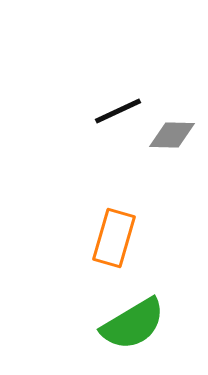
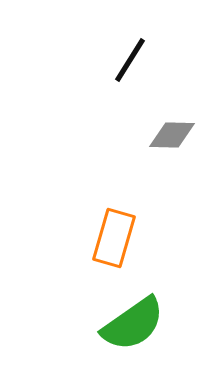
black line: moved 12 px right, 51 px up; rotated 33 degrees counterclockwise
green semicircle: rotated 4 degrees counterclockwise
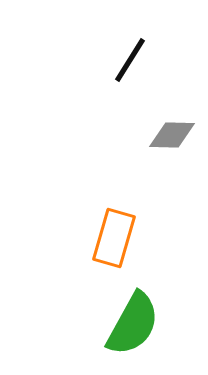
green semicircle: rotated 26 degrees counterclockwise
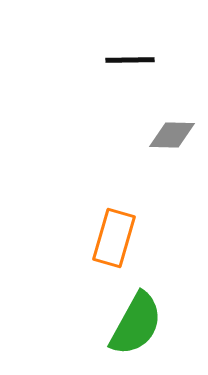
black line: rotated 57 degrees clockwise
green semicircle: moved 3 px right
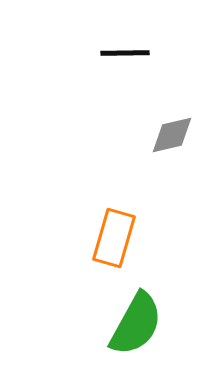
black line: moved 5 px left, 7 px up
gray diamond: rotated 15 degrees counterclockwise
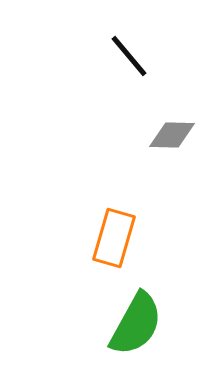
black line: moved 4 px right, 3 px down; rotated 51 degrees clockwise
gray diamond: rotated 15 degrees clockwise
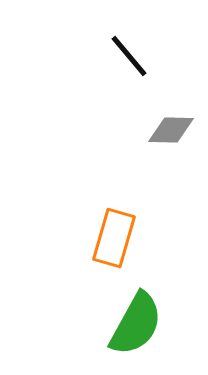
gray diamond: moved 1 px left, 5 px up
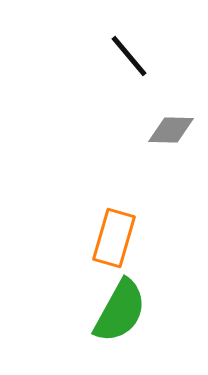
green semicircle: moved 16 px left, 13 px up
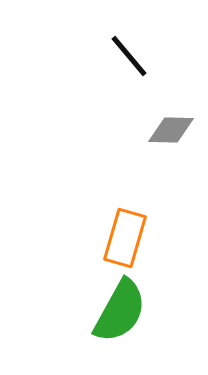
orange rectangle: moved 11 px right
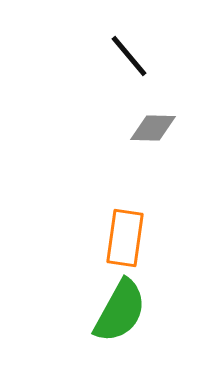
gray diamond: moved 18 px left, 2 px up
orange rectangle: rotated 8 degrees counterclockwise
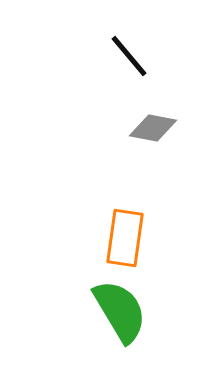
gray diamond: rotated 9 degrees clockwise
green semicircle: rotated 60 degrees counterclockwise
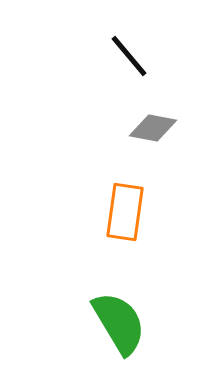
orange rectangle: moved 26 px up
green semicircle: moved 1 px left, 12 px down
